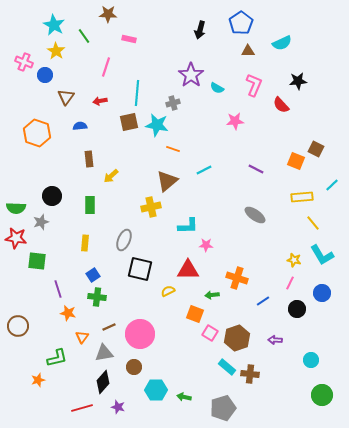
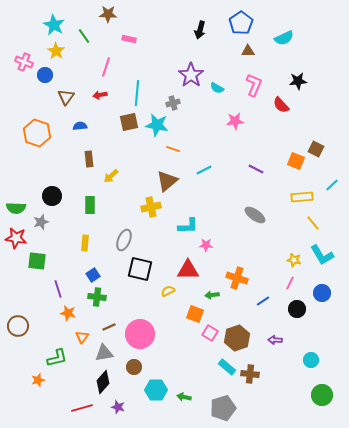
cyan semicircle at (282, 43): moved 2 px right, 5 px up
red arrow at (100, 101): moved 6 px up
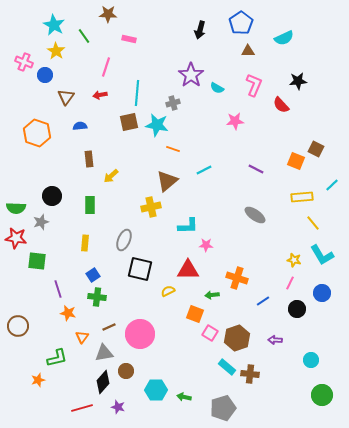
brown circle at (134, 367): moved 8 px left, 4 px down
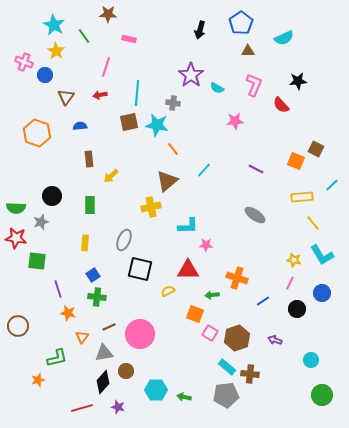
gray cross at (173, 103): rotated 24 degrees clockwise
orange line at (173, 149): rotated 32 degrees clockwise
cyan line at (204, 170): rotated 21 degrees counterclockwise
purple arrow at (275, 340): rotated 16 degrees clockwise
gray pentagon at (223, 408): moved 3 px right, 13 px up; rotated 10 degrees clockwise
